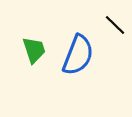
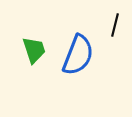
black line: rotated 60 degrees clockwise
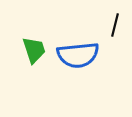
blue semicircle: rotated 63 degrees clockwise
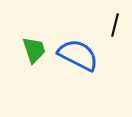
blue semicircle: rotated 147 degrees counterclockwise
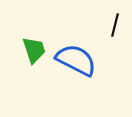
blue semicircle: moved 2 px left, 5 px down
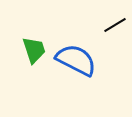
black line: rotated 45 degrees clockwise
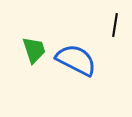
black line: rotated 50 degrees counterclockwise
